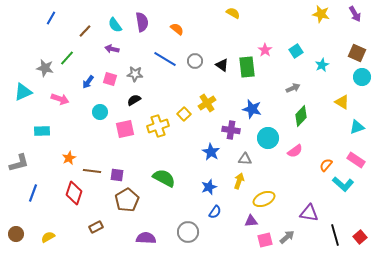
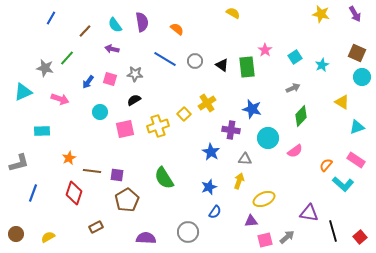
cyan square at (296, 51): moved 1 px left, 6 px down
green semicircle at (164, 178): rotated 150 degrees counterclockwise
black line at (335, 235): moved 2 px left, 4 px up
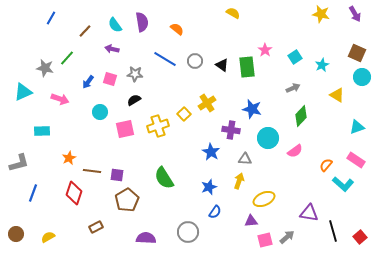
yellow triangle at (342, 102): moved 5 px left, 7 px up
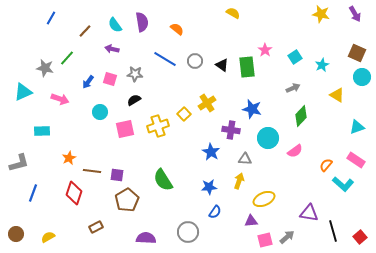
green semicircle at (164, 178): moved 1 px left, 2 px down
blue star at (209, 187): rotated 14 degrees clockwise
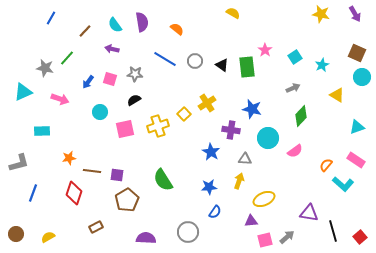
orange star at (69, 158): rotated 16 degrees clockwise
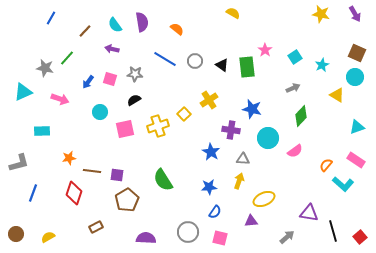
cyan circle at (362, 77): moved 7 px left
yellow cross at (207, 103): moved 2 px right, 3 px up
gray triangle at (245, 159): moved 2 px left
pink square at (265, 240): moved 45 px left, 2 px up; rotated 28 degrees clockwise
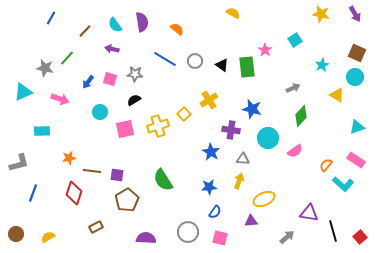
cyan square at (295, 57): moved 17 px up
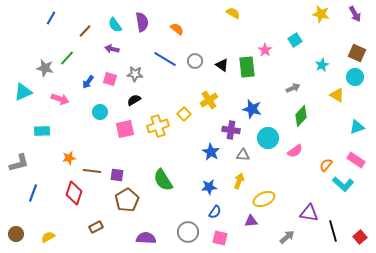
gray triangle at (243, 159): moved 4 px up
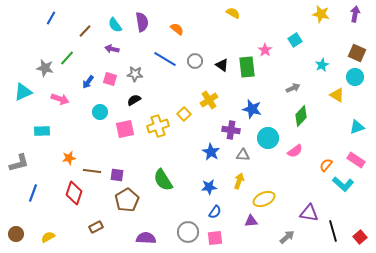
purple arrow at (355, 14): rotated 140 degrees counterclockwise
pink square at (220, 238): moved 5 px left; rotated 21 degrees counterclockwise
